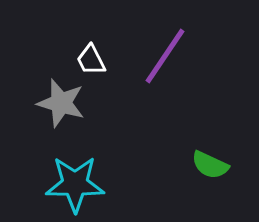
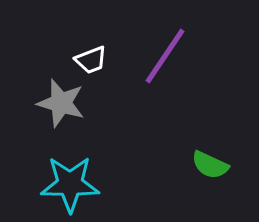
white trapezoid: rotated 84 degrees counterclockwise
cyan star: moved 5 px left
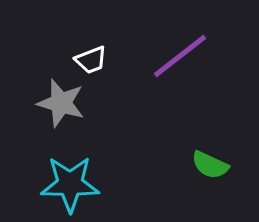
purple line: moved 15 px right; rotated 18 degrees clockwise
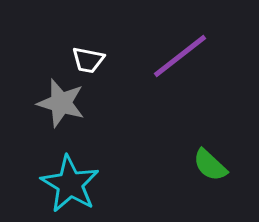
white trapezoid: moved 3 px left; rotated 32 degrees clockwise
green semicircle: rotated 18 degrees clockwise
cyan star: rotated 30 degrees clockwise
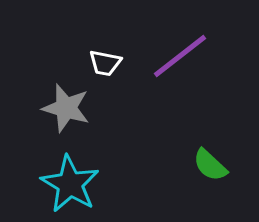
white trapezoid: moved 17 px right, 3 px down
gray star: moved 5 px right, 5 px down
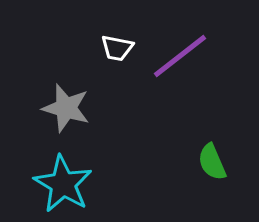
white trapezoid: moved 12 px right, 15 px up
green semicircle: moved 2 px right, 3 px up; rotated 24 degrees clockwise
cyan star: moved 7 px left
